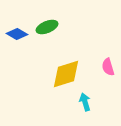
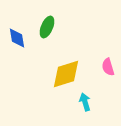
green ellipse: rotated 45 degrees counterclockwise
blue diamond: moved 4 px down; rotated 50 degrees clockwise
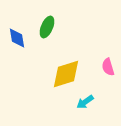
cyan arrow: rotated 108 degrees counterclockwise
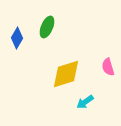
blue diamond: rotated 40 degrees clockwise
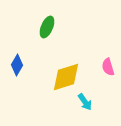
blue diamond: moved 27 px down
yellow diamond: moved 3 px down
cyan arrow: rotated 90 degrees counterclockwise
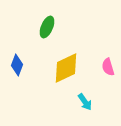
blue diamond: rotated 10 degrees counterclockwise
yellow diamond: moved 9 px up; rotated 8 degrees counterclockwise
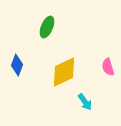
yellow diamond: moved 2 px left, 4 px down
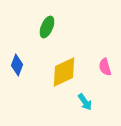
pink semicircle: moved 3 px left
